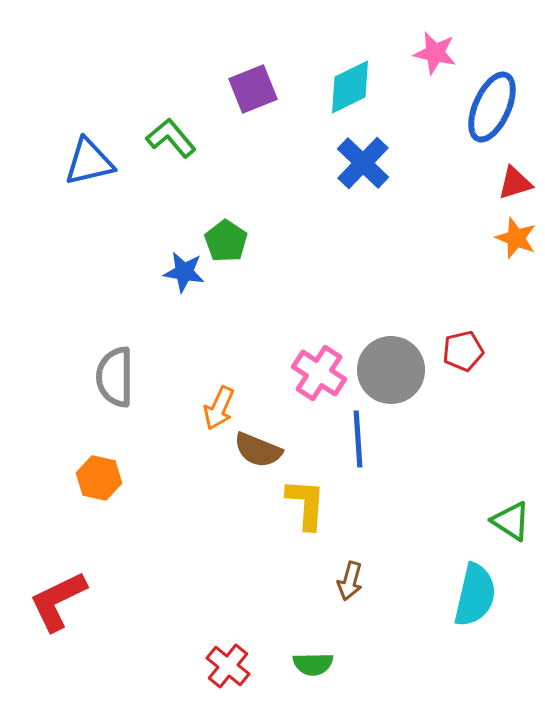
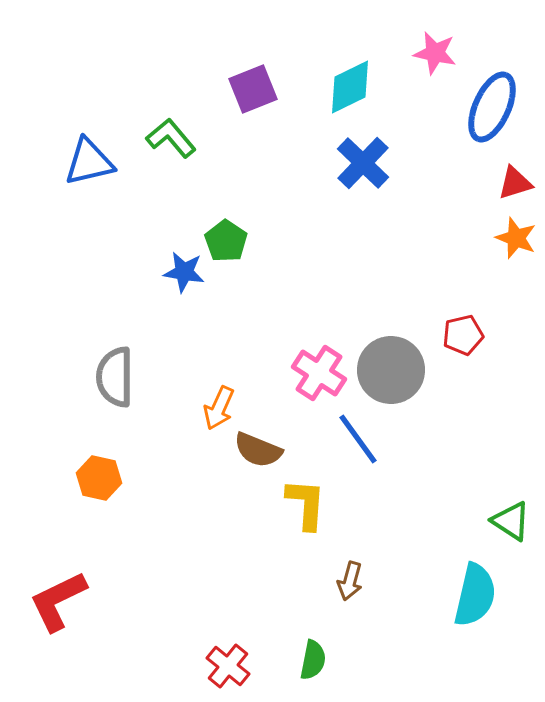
red pentagon: moved 16 px up
blue line: rotated 32 degrees counterclockwise
green semicircle: moved 4 px up; rotated 78 degrees counterclockwise
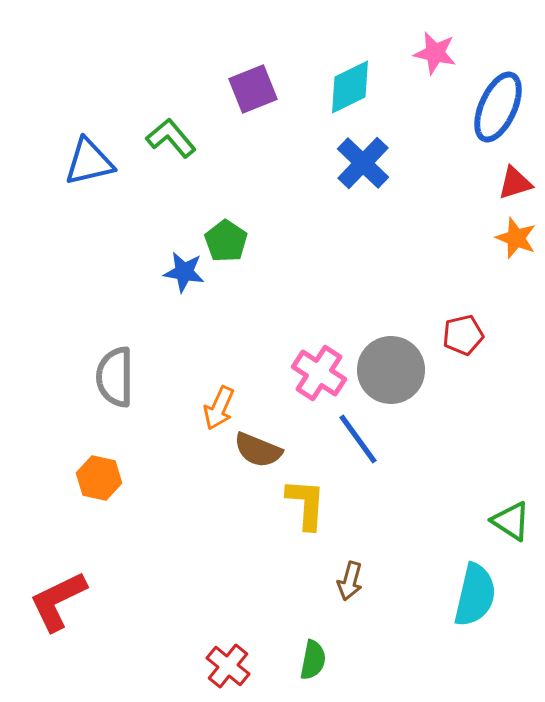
blue ellipse: moved 6 px right
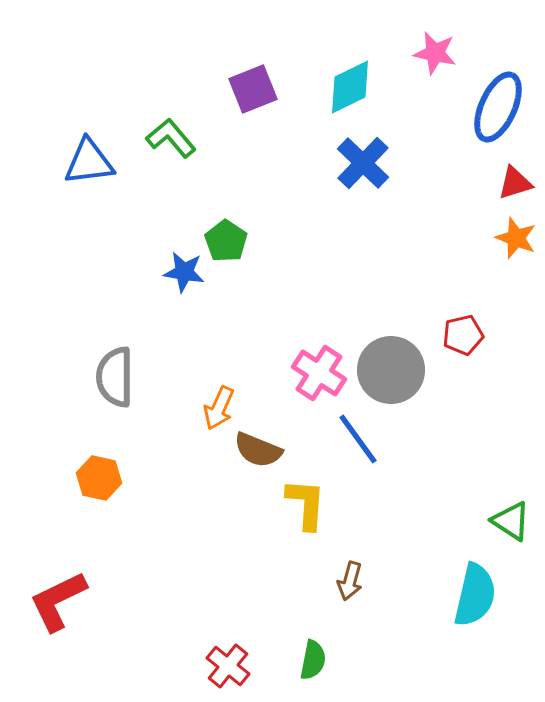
blue triangle: rotated 6 degrees clockwise
